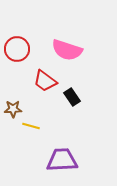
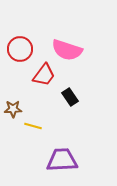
red circle: moved 3 px right
red trapezoid: moved 1 px left, 6 px up; rotated 90 degrees counterclockwise
black rectangle: moved 2 px left
yellow line: moved 2 px right
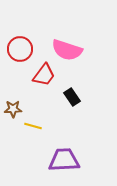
black rectangle: moved 2 px right
purple trapezoid: moved 2 px right
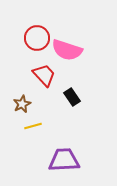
red circle: moved 17 px right, 11 px up
red trapezoid: rotated 80 degrees counterclockwise
brown star: moved 9 px right, 5 px up; rotated 24 degrees counterclockwise
yellow line: rotated 30 degrees counterclockwise
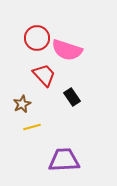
yellow line: moved 1 px left, 1 px down
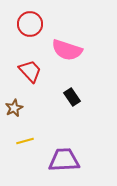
red circle: moved 7 px left, 14 px up
red trapezoid: moved 14 px left, 4 px up
brown star: moved 8 px left, 4 px down
yellow line: moved 7 px left, 14 px down
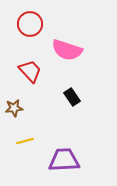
brown star: rotated 18 degrees clockwise
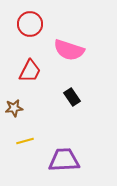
pink semicircle: moved 2 px right
red trapezoid: rotated 70 degrees clockwise
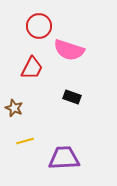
red circle: moved 9 px right, 2 px down
red trapezoid: moved 2 px right, 3 px up
black rectangle: rotated 36 degrees counterclockwise
brown star: rotated 30 degrees clockwise
purple trapezoid: moved 2 px up
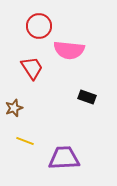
pink semicircle: rotated 12 degrees counterclockwise
red trapezoid: rotated 60 degrees counterclockwise
black rectangle: moved 15 px right
brown star: rotated 30 degrees clockwise
yellow line: rotated 36 degrees clockwise
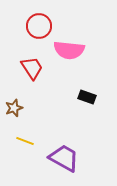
purple trapezoid: rotated 32 degrees clockwise
